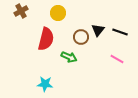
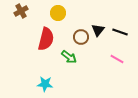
green arrow: rotated 14 degrees clockwise
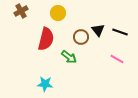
black triangle: rotated 16 degrees counterclockwise
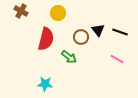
brown cross: rotated 32 degrees counterclockwise
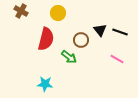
black triangle: moved 2 px right
brown circle: moved 3 px down
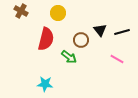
black line: moved 2 px right; rotated 35 degrees counterclockwise
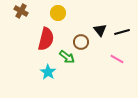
brown circle: moved 2 px down
green arrow: moved 2 px left
cyan star: moved 3 px right, 12 px up; rotated 28 degrees clockwise
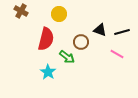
yellow circle: moved 1 px right, 1 px down
black triangle: rotated 32 degrees counterclockwise
pink line: moved 5 px up
